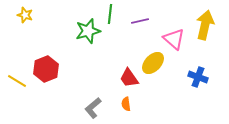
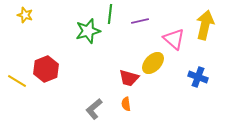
red trapezoid: rotated 40 degrees counterclockwise
gray L-shape: moved 1 px right, 1 px down
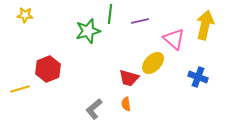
yellow star: rotated 14 degrees counterclockwise
red hexagon: moved 2 px right
yellow line: moved 3 px right, 8 px down; rotated 48 degrees counterclockwise
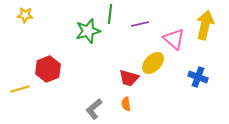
purple line: moved 3 px down
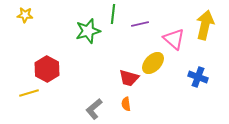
green line: moved 3 px right
red hexagon: moved 1 px left; rotated 10 degrees counterclockwise
yellow line: moved 9 px right, 4 px down
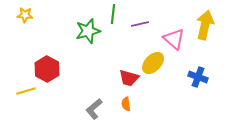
yellow line: moved 3 px left, 2 px up
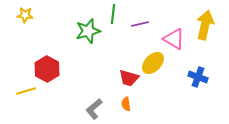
pink triangle: rotated 10 degrees counterclockwise
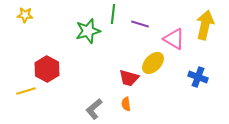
purple line: rotated 30 degrees clockwise
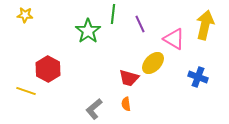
purple line: rotated 48 degrees clockwise
green star: rotated 20 degrees counterclockwise
red hexagon: moved 1 px right
yellow line: rotated 36 degrees clockwise
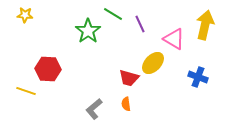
green line: rotated 66 degrees counterclockwise
red hexagon: rotated 25 degrees counterclockwise
